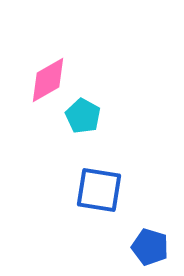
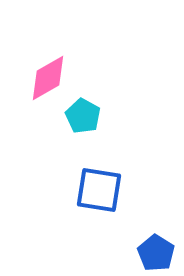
pink diamond: moved 2 px up
blue pentagon: moved 6 px right, 6 px down; rotated 15 degrees clockwise
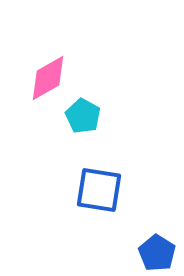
blue pentagon: moved 1 px right
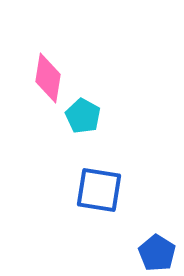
pink diamond: rotated 51 degrees counterclockwise
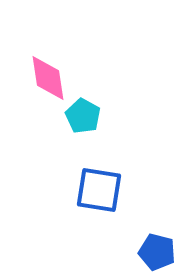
pink diamond: rotated 18 degrees counterclockwise
blue pentagon: moved 1 px up; rotated 18 degrees counterclockwise
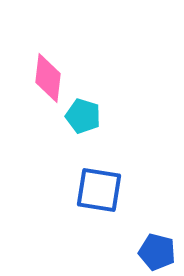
pink diamond: rotated 15 degrees clockwise
cyan pentagon: rotated 12 degrees counterclockwise
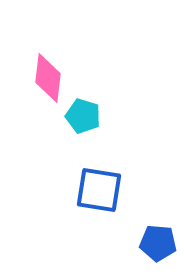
blue pentagon: moved 1 px right, 9 px up; rotated 9 degrees counterclockwise
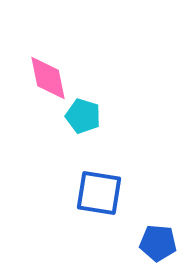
pink diamond: rotated 18 degrees counterclockwise
blue square: moved 3 px down
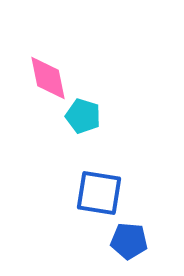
blue pentagon: moved 29 px left, 2 px up
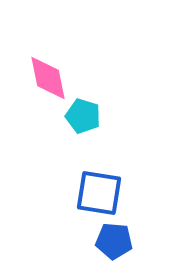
blue pentagon: moved 15 px left
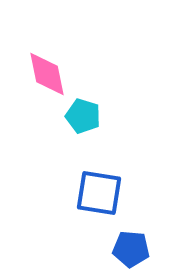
pink diamond: moved 1 px left, 4 px up
blue pentagon: moved 17 px right, 8 px down
